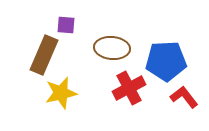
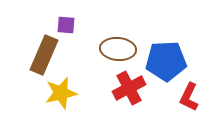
brown ellipse: moved 6 px right, 1 px down
red L-shape: moved 5 px right; rotated 116 degrees counterclockwise
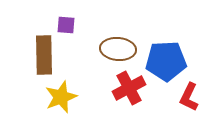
brown rectangle: rotated 24 degrees counterclockwise
yellow star: moved 4 px down; rotated 8 degrees counterclockwise
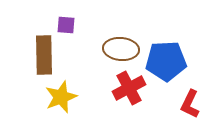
brown ellipse: moved 3 px right
red L-shape: moved 1 px right, 7 px down
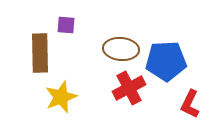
brown rectangle: moved 4 px left, 2 px up
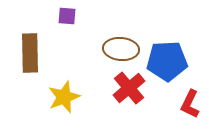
purple square: moved 1 px right, 9 px up
brown rectangle: moved 10 px left
blue pentagon: moved 1 px right
red cross: rotated 12 degrees counterclockwise
yellow star: moved 3 px right
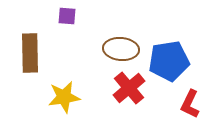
blue pentagon: moved 2 px right; rotated 6 degrees counterclockwise
yellow star: rotated 12 degrees clockwise
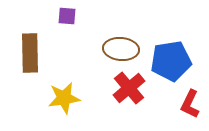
blue pentagon: moved 2 px right
yellow star: moved 1 px down
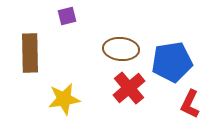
purple square: rotated 18 degrees counterclockwise
blue pentagon: moved 1 px right, 1 px down
yellow star: moved 1 px down
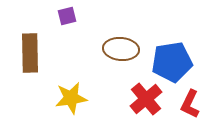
red cross: moved 17 px right, 11 px down
yellow star: moved 7 px right, 1 px up
